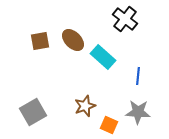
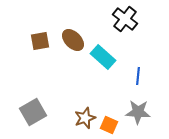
brown star: moved 12 px down
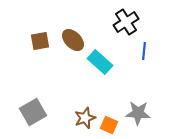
black cross: moved 1 px right, 3 px down; rotated 20 degrees clockwise
cyan rectangle: moved 3 px left, 5 px down
blue line: moved 6 px right, 25 px up
gray star: moved 1 px down
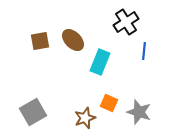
cyan rectangle: rotated 70 degrees clockwise
gray star: moved 1 px right, 1 px up; rotated 15 degrees clockwise
orange square: moved 22 px up
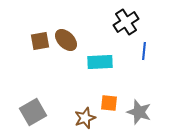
brown ellipse: moved 7 px left
cyan rectangle: rotated 65 degrees clockwise
orange square: rotated 18 degrees counterclockwise
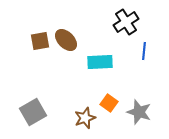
orange square: rotated 30 degrees clockwise
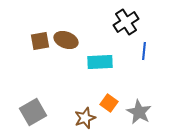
brown ellipse: rotated 25 degrees counterclockwise
gray star: rotated 10 degrees clockwise
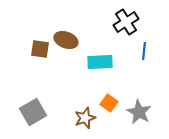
brown square: moved 8 px down; rotated 18 degrees clockwise
